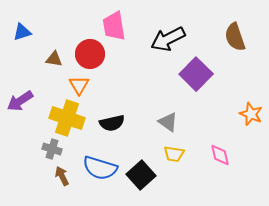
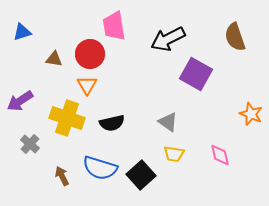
purple square: rotated 16 degrees counterclockwise
orange triangle: moved 8 px right
gray cross: moved 22 px left, 5 px up; rotated 24 degrees clockwise
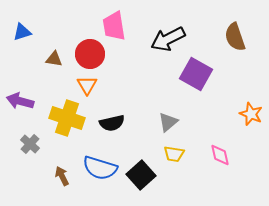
purple arrow: rotated 48 degrees clockwise
gray triangle: rotated 45 degrees clockwise
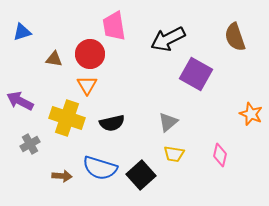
purple arrow: rotated 12 degrees clockwise
gray cross: rotated 18 degrees clockwise
pink diamond: rotated 25 degrees clockwise
brown arrow: rotated 120 degrees clockwise
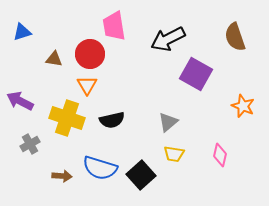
orange star: moved 8 px left, 8 px up
black semicircle: moved 3 px up
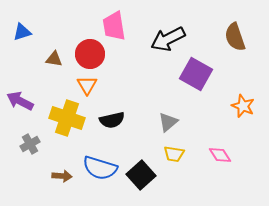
pink diamond: rotated 45 degrees counterclockwise
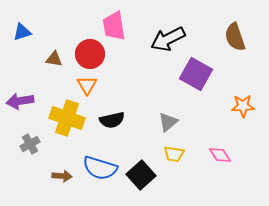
purple arrow: rotated 36 degrees counterclockwise
orange star: rotated 25 degrees counterclockwise
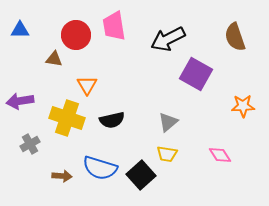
blue triangle: moved 2 px left, 2 px up; rotated 18 degrees clockwise
red circle: moved 14 px left, 19 px up
yellow trapezoid: moved 7 px left
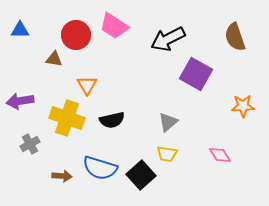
pink trapezoid: rotated 48 degrees counterclockwise
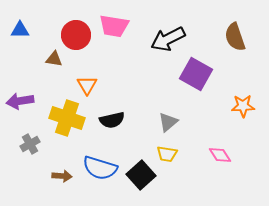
pink trapezoid: rotated 24 degrees counterclockwise
